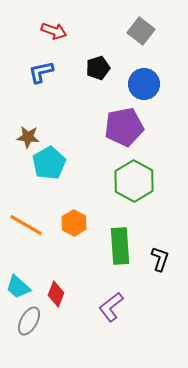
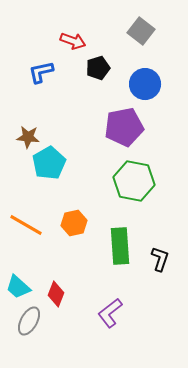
red arrow: moved 19 px right, 10 px down
blue circle: moved 1 px right
green hexagon: rotated 18 degrees counterclockwise
orange hexagon: rotated 20 degrees clockwise
purple L-shape: moved 1 px left, 6 px down
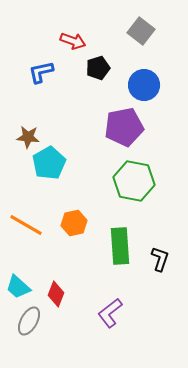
blue circle: moved 1 px left, 1 px down
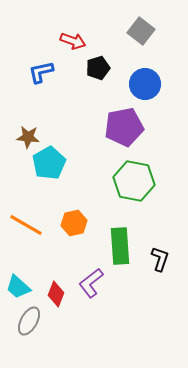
blue circle: moved 1 px right, 1 px up
purple L-shape: moved 19 px left, 30 px up
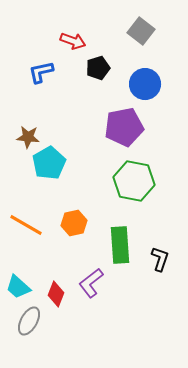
green rectangle: moved 1 px up
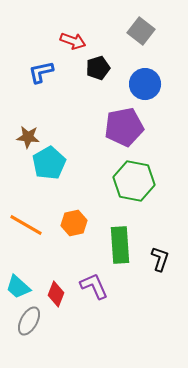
purple L-shape: moved 3 px right, 3 px down; rotated 104 degrees clockwise
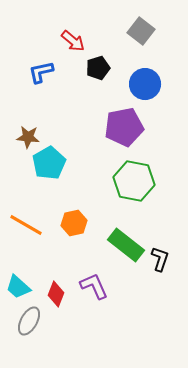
red arrow: rotated 20 degrees clockwise
green rectangle: moved 6 px right; rotated 48 degrees counterclockwise
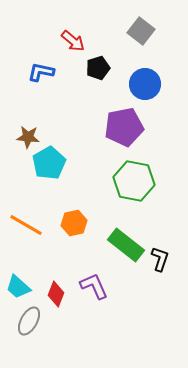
blue L-shape: rotated 24 degrees clockwise
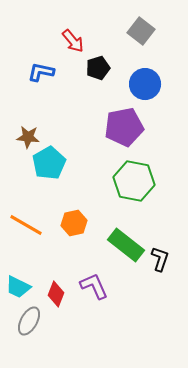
red arrow: rotated 10 degrees clockwise
cyan trapezoid: rotated 16 degrees counterclockwise
